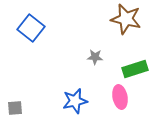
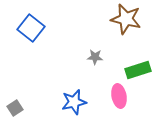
green rectangle: moved 3 px right, 1 px down
pink ellipse: moved 1 px left, 1 px up
blue star: moved 1 px left, 1 px down
gray square: rotated 28 degrees counterclockwise
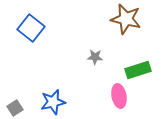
blue star: moved 21 px left
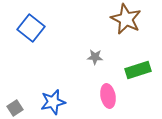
brown star: rotated 12 degrees clockwise
pink ellipse: moved 11 px left
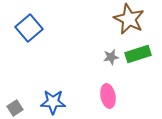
brown star: moved 3 px right
blue square: moved 2 px left; rotated 12 degrees clockwise
gray star: moved 16 px right; rotated 14 degrees counterclockwise
green rectangle: moved 16 px up
blue star: rotated 15 degrees clockwise
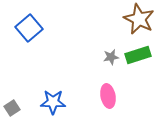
brown star: moved 10 px right
green rectangle: moved 1 px down
gray square: moved 3 px left
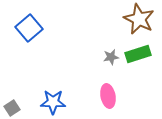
green rectangle: moved 1 px up
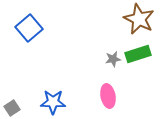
gray star: moved 2 px right, 2 px down
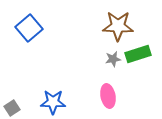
brown star: moved 21 px left, 7 px down; rotated 24 degrees counterclockwise
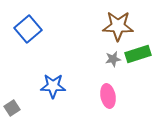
blue square: moved 1 px left, 1 px down
blue star: moved 16 px up
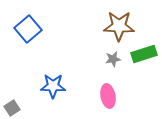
brown star: moved 1 px right
green rectangle: moved 6 px right
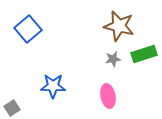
brown star: rotated 12 degrees clockwise
